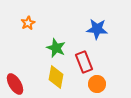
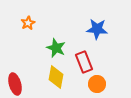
red ellipse: rotated 15 degrees clockwise
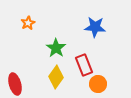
blue star: moved 2 px left, 2 px up
green star: rotated 12 degrees clockwise
red rectangle: moved 3 px down
yellow diamond: rotated 25 degrees clockwise
orange circle: moved 1 px right
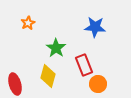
yellow diamond: moved 8 px left, 1 px up; rotated 20 degrees counterclockwise
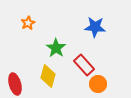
red rectangle: rotated 20 degrees counterclockwise
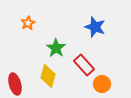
blue star: rotated 15 degrees clockwise
orange circle: moved 4 px right
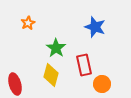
red rectangle: rotated 30 degrees clockwise
yellow diamond: moved 3 px right, 1 px up
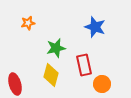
orange star: rotated 16 degrees clockwise
green star: rotated 24 degrees clockwise
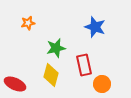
red ellipse: rotated 50 degrees counterclockwise
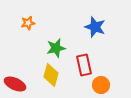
orange circle: moved 1 px left, 1 px down
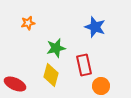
orange circle: moved 1 px down
